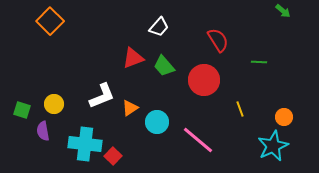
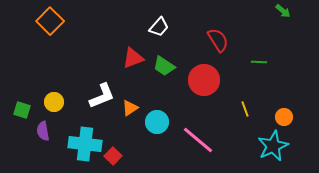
green trapezoid: rotated 15 degrees counterclockwise
yellow circle: moved 2 px up
yellow line: moved 5 px right
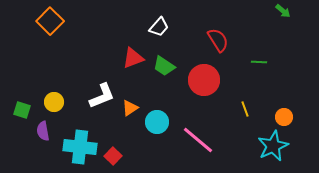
cyan cross: moved 5 px left, 3 px down
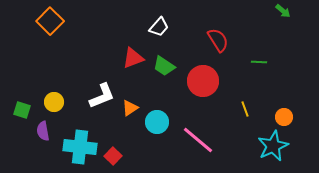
red circle: moved 1 px left, 1 px down
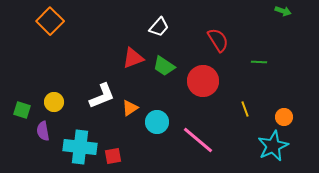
green arrow: rotated 21 degrees counterclockwise
red square: rotated 36 degrees clockwise
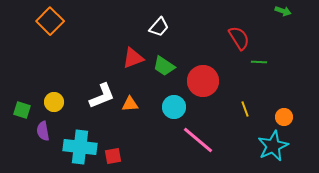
red semicircle: moved 21 px right, 2 px up
orange triangle: moved 4 px up; rotated 30 degrees clockwise
cyan circle: moved 17 px right, 15 px up
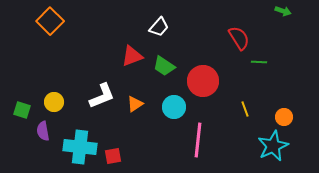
red triangle: moved 1 px left, 2 px up
orange triangle: moved 5 px right; rotated 30 degrees counterclockwise
pink line: rotated 56 degrees clockwise
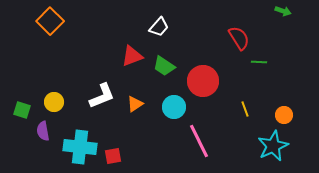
orange circle: moved 2 px up
pink line: moved 1 px right, 1 px down; rotated 32 degrees counterclockwise
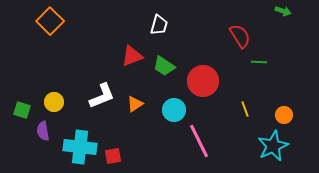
white trapezoid: moved 2 px up; rotated 25 degrees counterclockwise
red semicircle: moved 1 px right, 2 px up
cyan circle: moved 3 px down
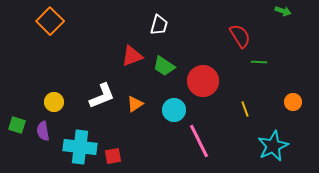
green square: moved 5 px left, 15 px down
orange circle: moved 9 px right, 13 px up
